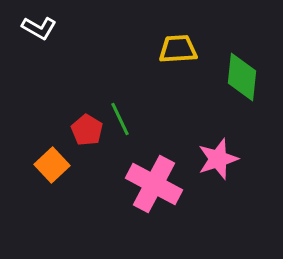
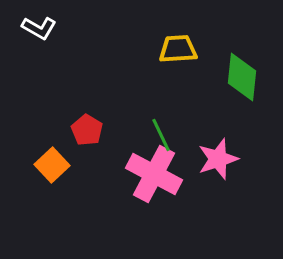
green line: moved 41 px right, 16 px down
pink cross: moved 10 px up
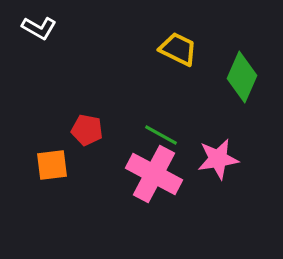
yellow trapezoid: rotated 30 degrees clockwise
green diamond: rotated 18 degrees clockwise
red pentagon: rotated 20 degrees counterclockwise
green line: rotated 36 degrees counterclockwise
pink star: rotated 9 degrees clockwise
orange square: rotated 36 degrees clockwise
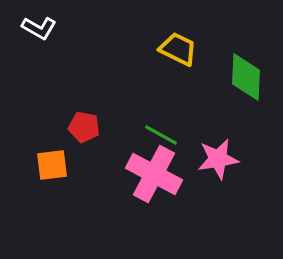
green diamond: moved 4 px right; rotated 21 degrees counterclockwise
red pentagon: moved 3 px left, 3 px up
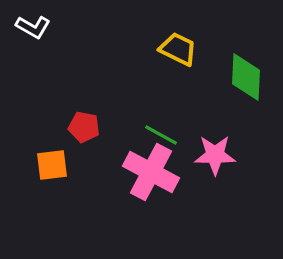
white L-shape: moved 6 px left, 1 px up
pink star: moved 3 px left, 4 px up; rotated 9 degrees clockwise
pink cross: moved 3 px left, 2 px up
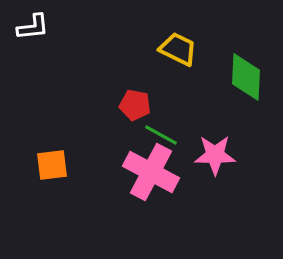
white L-shape: rotated 36 degrees counterclockwise
red pentagon: moved 51 px right, 22 px up
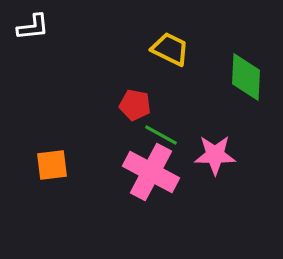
yellow trapezoid: moved 8 px left
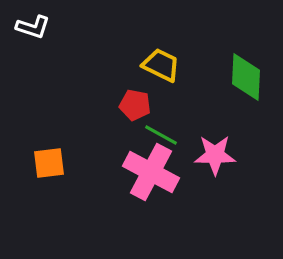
white L-shape: rotated 24 degrees clockwise
yellow trapezoid: moved 9 px left, 16 px down
orange square: moved 3 px left, 2 px up
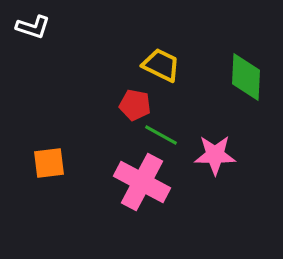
pink cross: moved 9 px left, 10 px down
